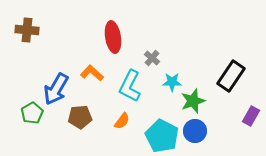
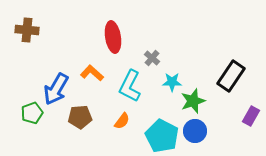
green pentagon: rotated 10 degrees clockwise
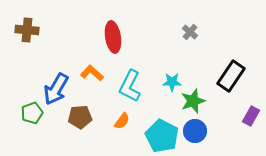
gray cross: moved 38 px right, 26 px up
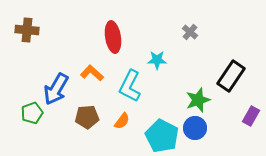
cyan star: moved 15 px left, 22 px up
green star: moved 5 px right, 1 px up
brown pentagon: moved 7 px right
blue circle: moved 3 px up
